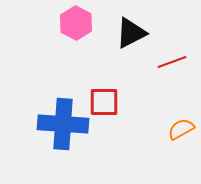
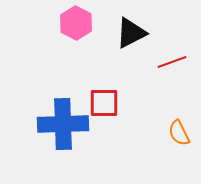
red square: moved 1 px down
blue cross: rotated 6 degrees counterclockwise
orange semicircle: moved 2 px left, 4 px down; rotated 88 degrees counterclockwise
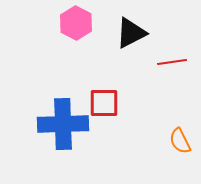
red line: rotated 12 degrees clockwise
orange semicircle: moved 1 px right, 8 px down
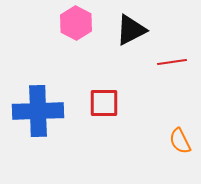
black triangle: moved 3 px up
blue cross: moved 25 px left, 13 px up
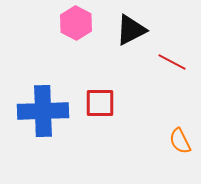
red line: rotated 36 degrees clockwise
red square: moved 4 px left
blue cross: moved 5 px right
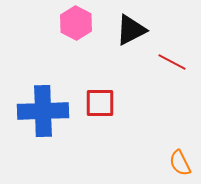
orange semicircle: moved 22 px down
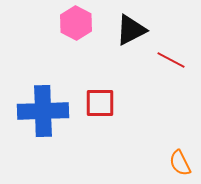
red line: moved 1 px left, 2 px up
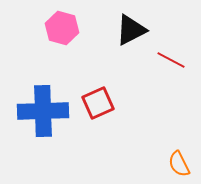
pink hexagon: moved 14 px left, 5 px down; rotated 12 degrees counterclockwise
red square: moved 2 px left; rotated 24 degrees counterclockwise
orange semicircle: moved 1 px left, 1 px down
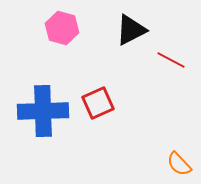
orange semicircle: rotated 16 degrees counterclockwise
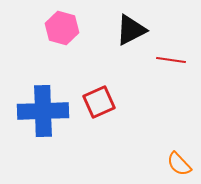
red line: rotated 20 degrees counterclockwise
red square: moved 1 px right, 1 px up
